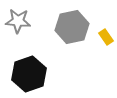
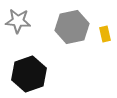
yellow rectangle: moved 1 px left, 3 px up; rotated 21 degrees clockwise
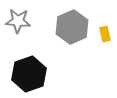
gray hexagon: rotated 12 degrees counterclockwise
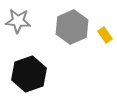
yellow rectangle: moved 1 px down; rotated 21 degrees counterclockwise
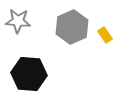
black hexagon: rotated 24 degrees clockwise
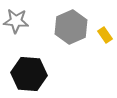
gray star: moved 2 px left
gray hexagon: moved 1 px left
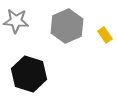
gray hexagon: moved 4 px left, 1 px up
black hexagon: rotated 12 degrees clockwise
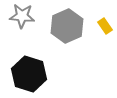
gray star: moved 6 px right, 5 px up
yellow rectangle: moved 9 px up
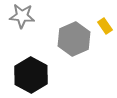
gray hexagon: moved 7 px right, 13 px down
black hexagon: moved 2 px right, 1 px down; rotated 12 degrees clockwise
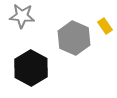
gray hexagon: moved 1 px up; rotated 12 degrees counterclockwise
black hexagon: moved 7 px up
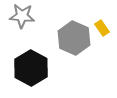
yellow rectangle: moved 3 px left, 2 px down
